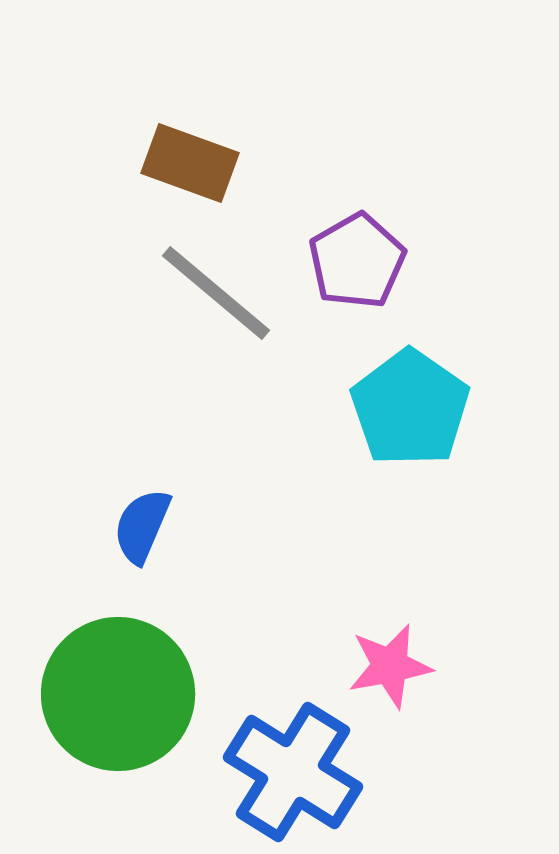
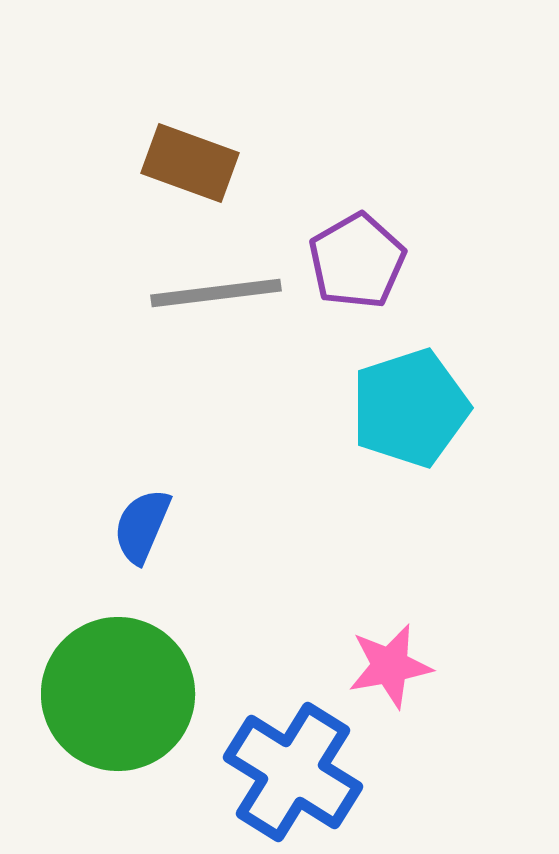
gray line: rotated 47 degrees counterclockwise
cyan pentagon: rotated 19 degrees clockwise
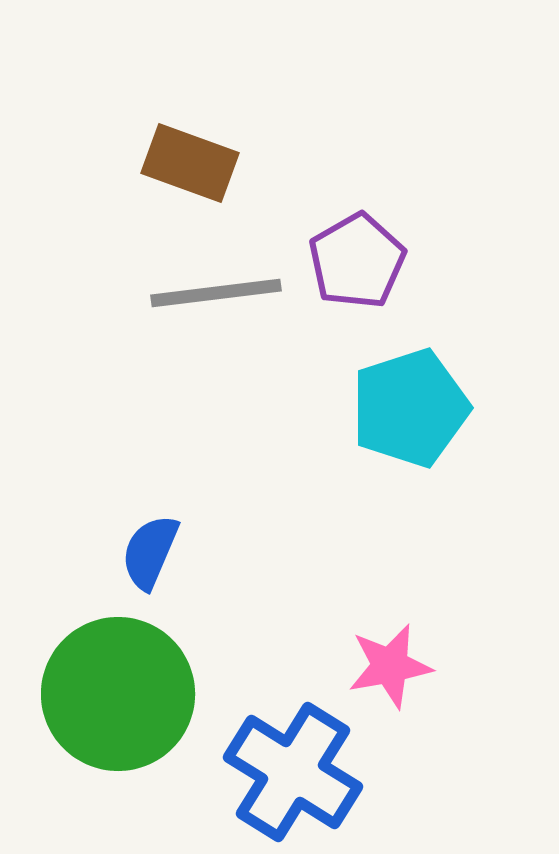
blue semicircle: moved 8 px right, 26 px down
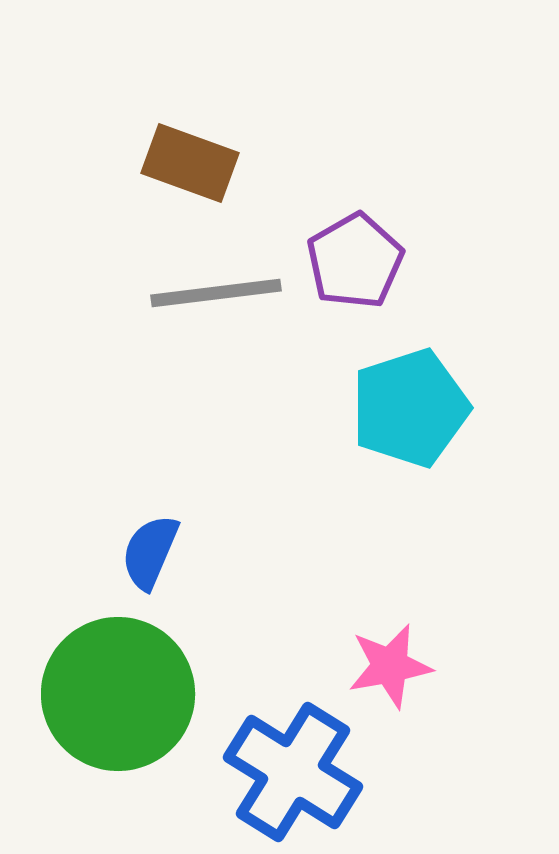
purple pentagon: moved 2 px left
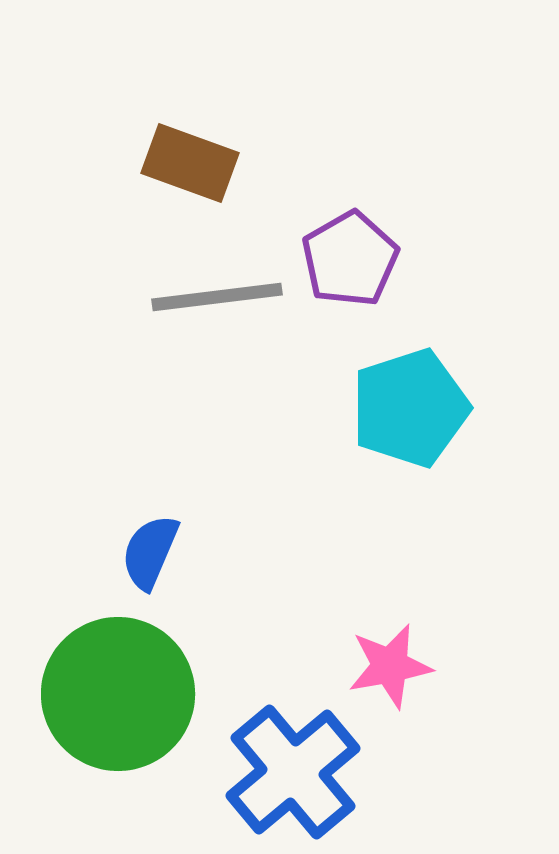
purple pentagon: moved 5 px left, 2 px up
gray line: moved 1 px right, 4 px down
blue cross: rotated 18 degrees clockwise
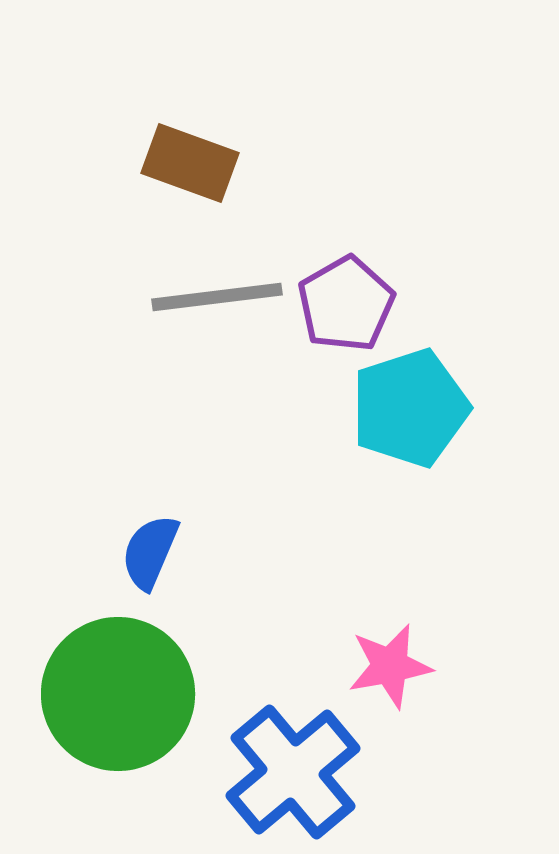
purple pentagon: moved 4 px left, 45 px down
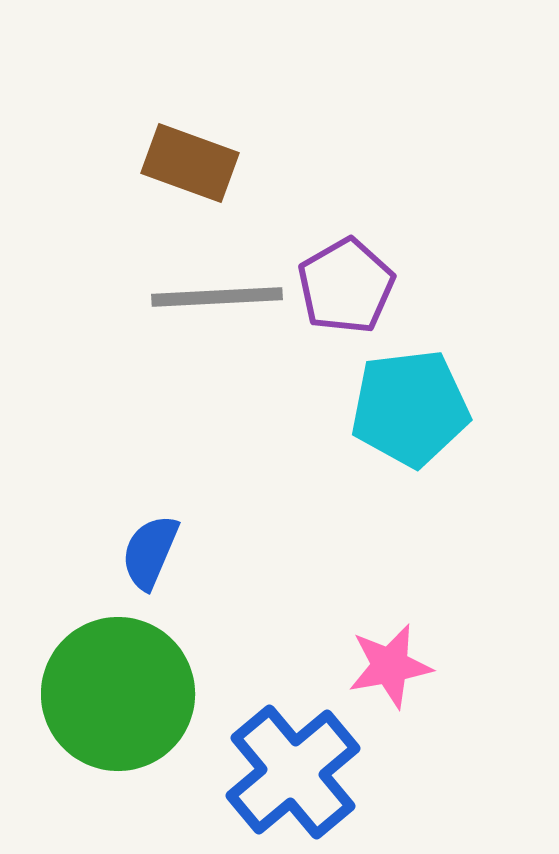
gray line: rotated 4 degrees clockwise
purple pentagon: moved 18 px up
cyan pentagon: rotated 11 degrees clockwise
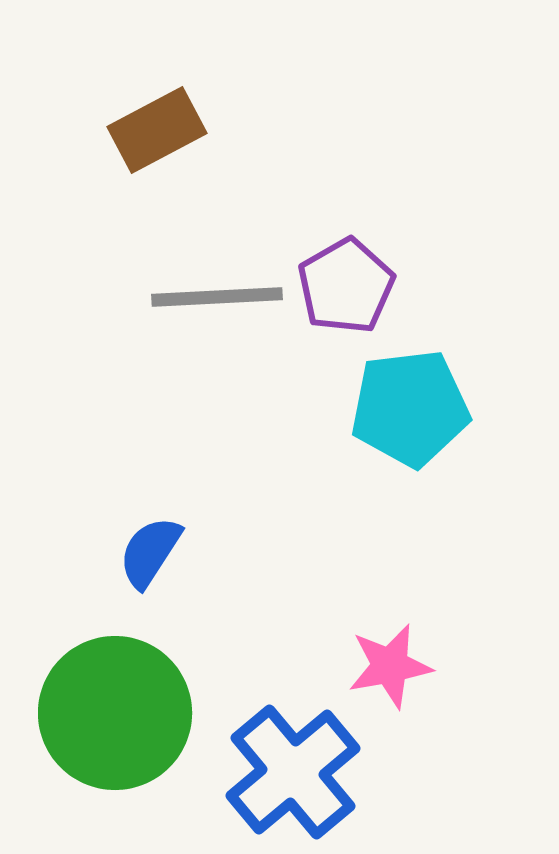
brown rectangle: moved 33 px left, 33 px up; rotated 48 degrees counterclockwise
blue semicircle: rotated 10 degrees clockwise
green circle: moved 3 px left, 19 px down
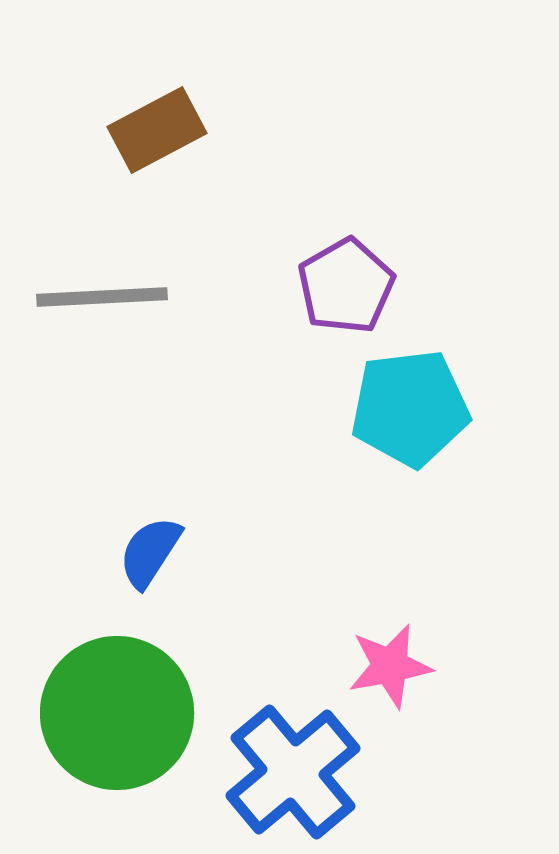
gray line: moved 115 px left
green circle: moved 2 px right
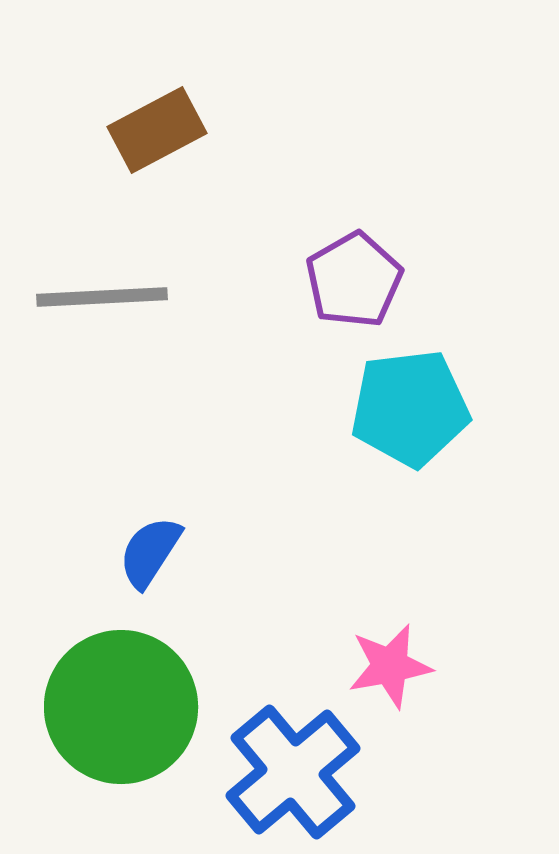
purple pentagon: moved 8 px right, 6 px up
green circle: moved 4 px right, 6 px up
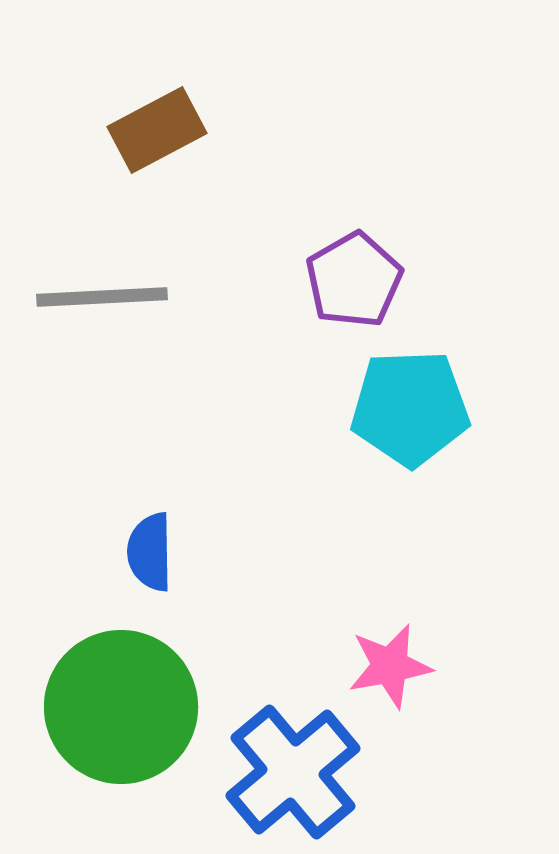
cyan pentagon: rotated 5 degrees clockwise
blue semicircle: rotated 34 degrees counterclockwise
